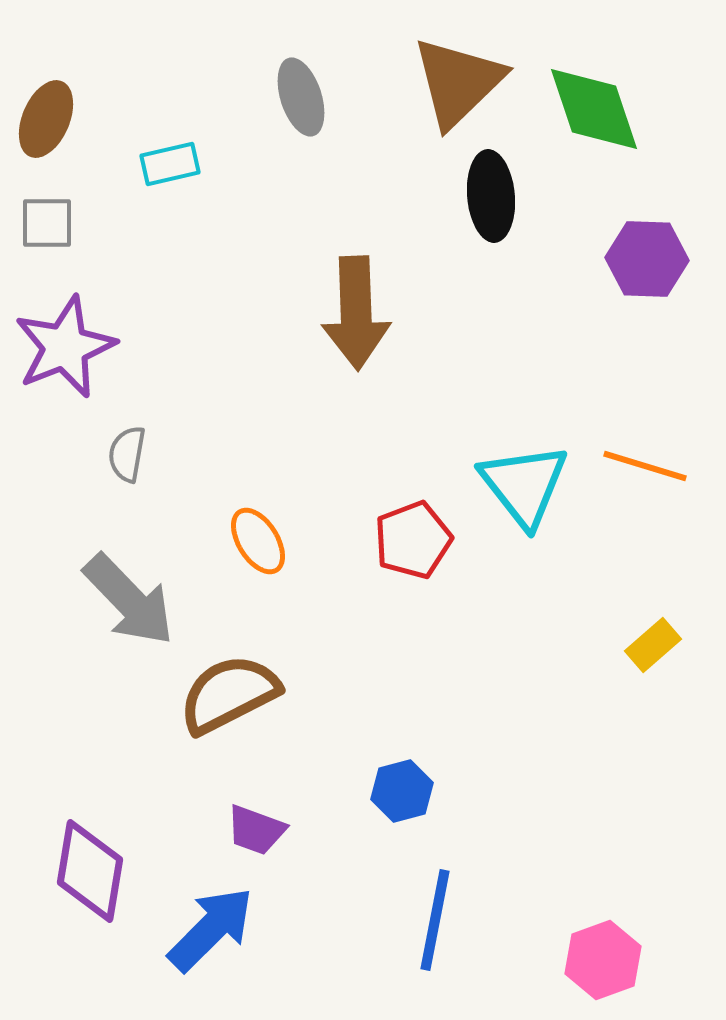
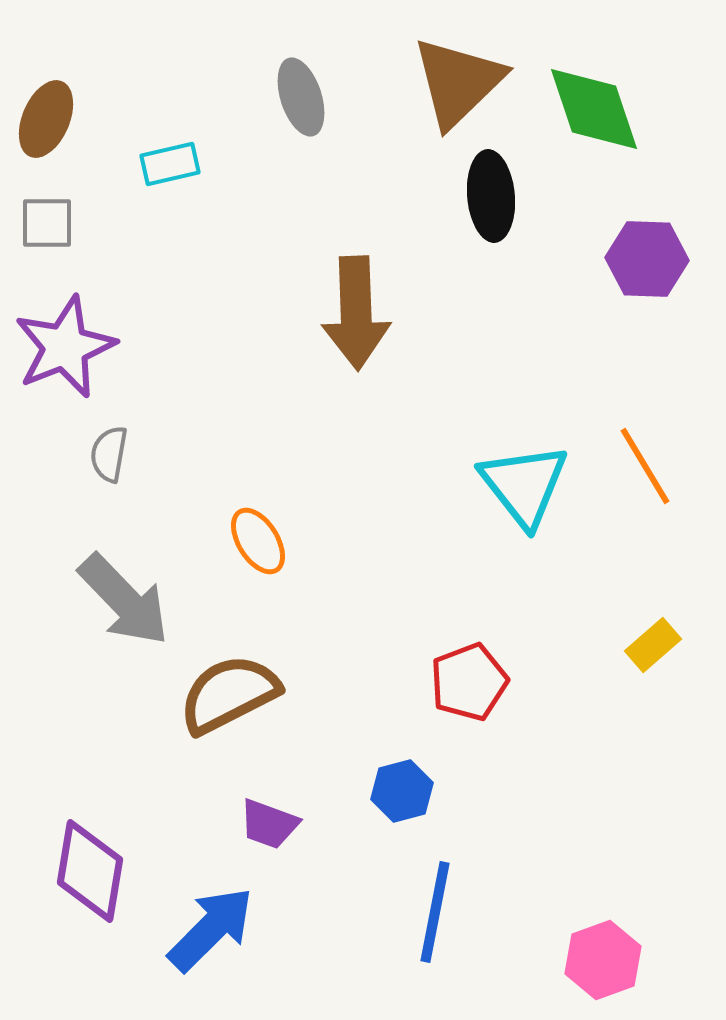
gray semicircle: moved 18 px left
orange line: rotated 42 degrees clockwise
red pentagon: moved 56 px right, 142 px down
gray arrow: moved 5 px left
purple trapezoid: moved 13 px right, 6 px up
blue line: moved 8 px up
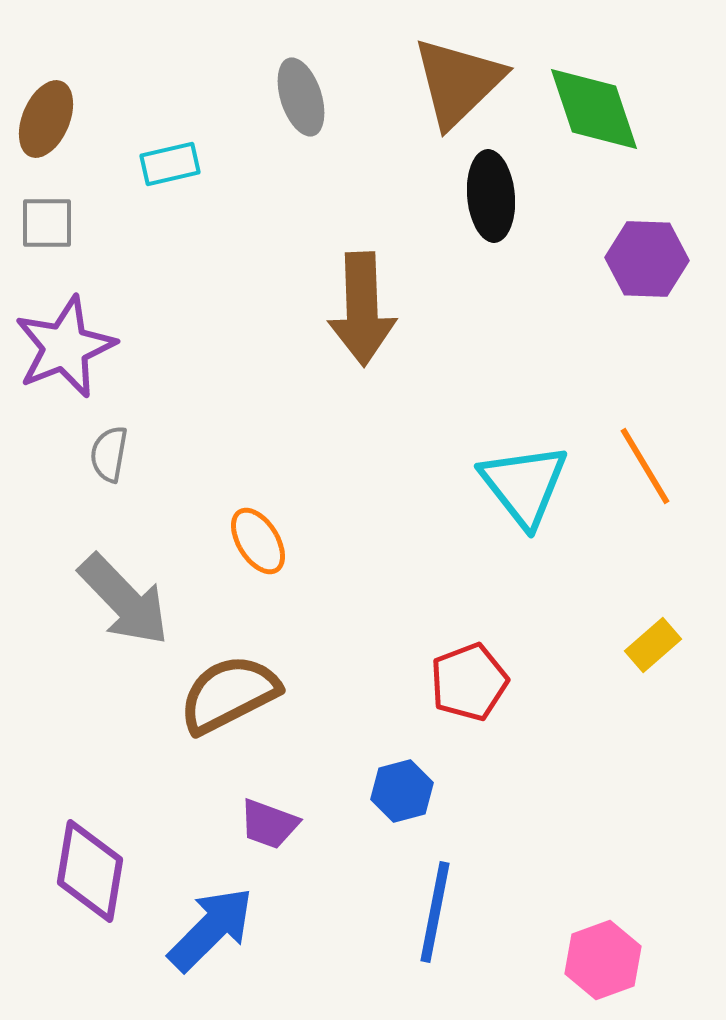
brown arrow: moved 6 px right, 4 px up
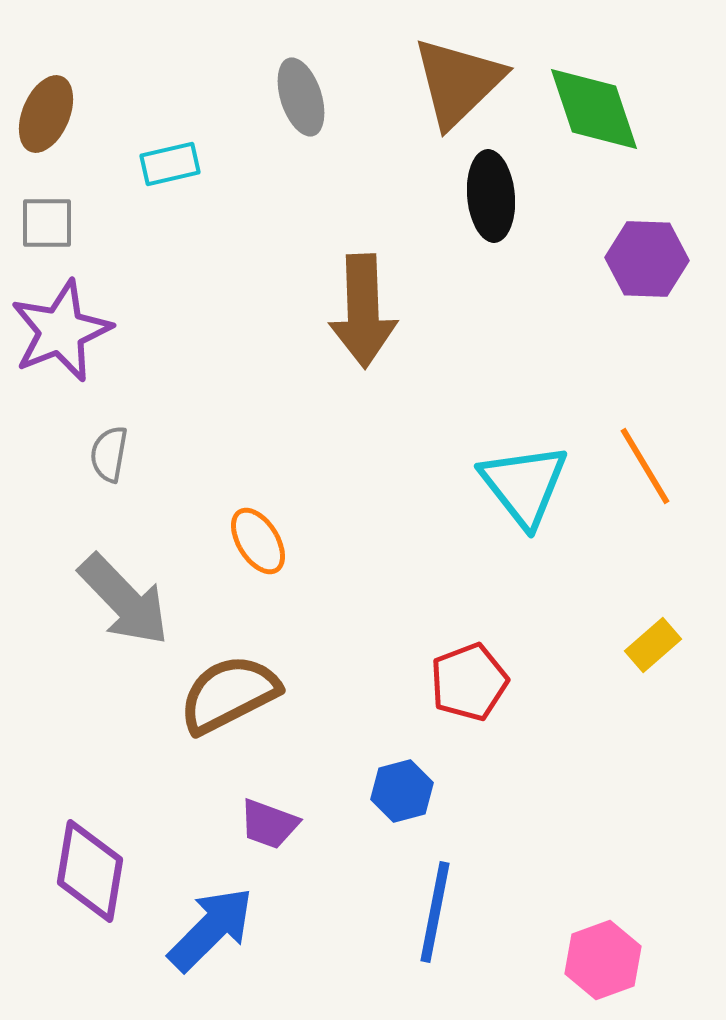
brown ellipse: moved 5 px up
brown arrow: moved 1 px right, 2 px down
purple star: moved 4 px left, 16 px up
